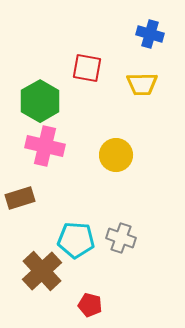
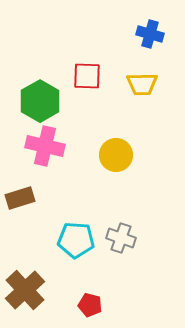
red square: moved 8 px down; rotated 8 degrees counterclockwise
brown cross: moved 17 px left, 19 px down
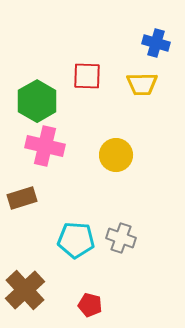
blue cross: moved 6 px right, 9 px down
green hexagon: moved 3 px left
brown rectangle: moved 2 px right
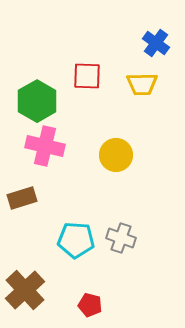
blue cross: rotated 20 degrees clockwise
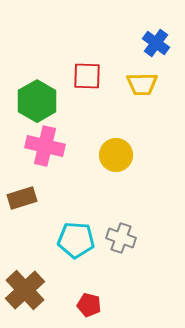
red pentagon: moved 1 px left
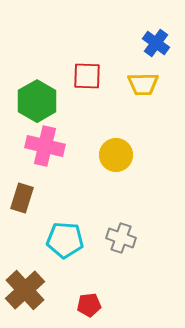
yellow trapezoid: moved 1 px right
brown rectangle: rotated 56 degrees counterclockwise
cyan pentagon: moved 11 px left
red pentagon: rotated 20 degrees counterclockwise
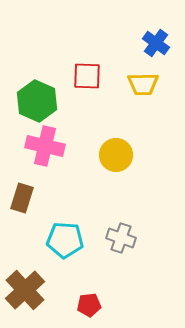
green hexagon: rotated 6 degrees counterclockwise
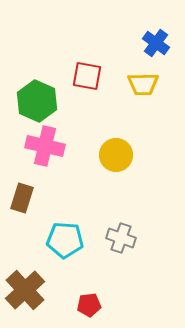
red square: rotated 8 degrees clockwise
